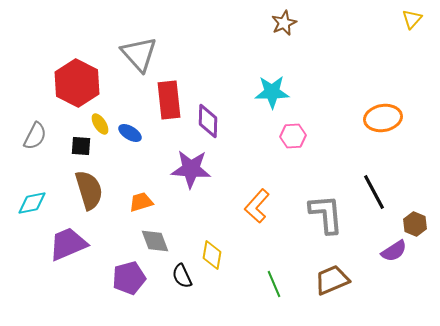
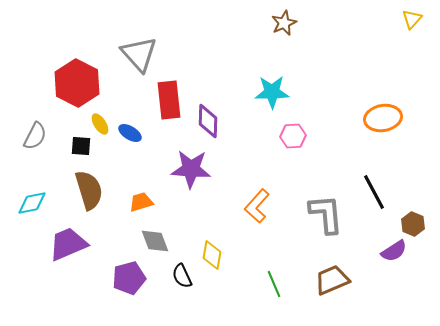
brown hexagon: moved 2 px left
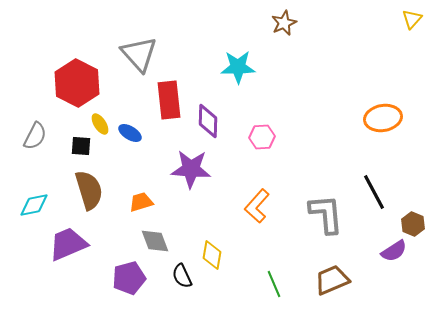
cyan star: moved 34 px left, 25 px up
pink hexagon: moved 31 px left, 1 px down
cyan diamond: moved 2 px right, 2 px down
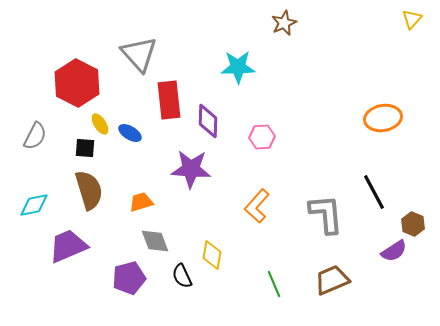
black square: moved 4 px right, 2 px down
purple trapezoid: moved 2 px down
